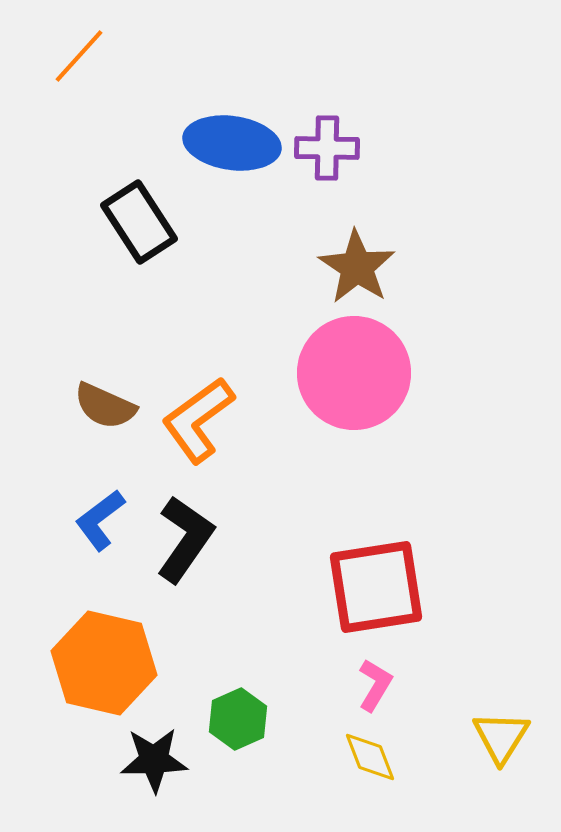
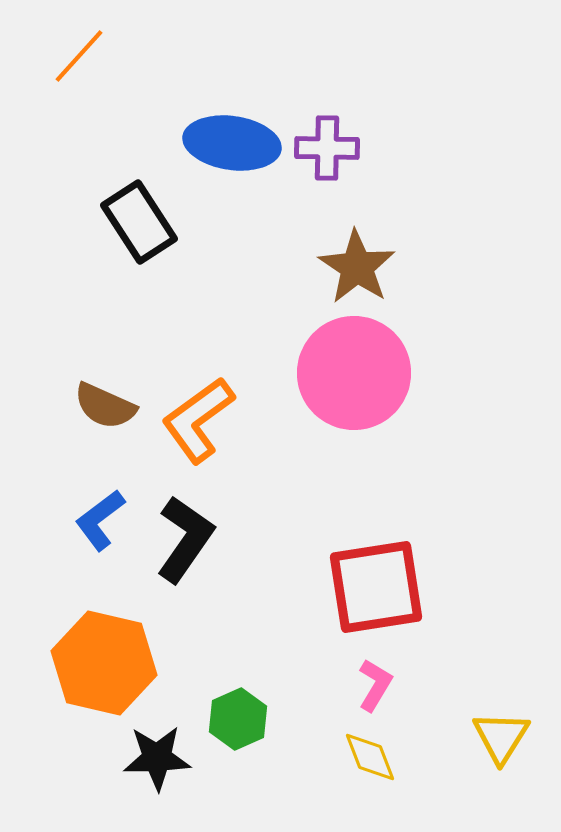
black star: moved 3 px right, 2 px up
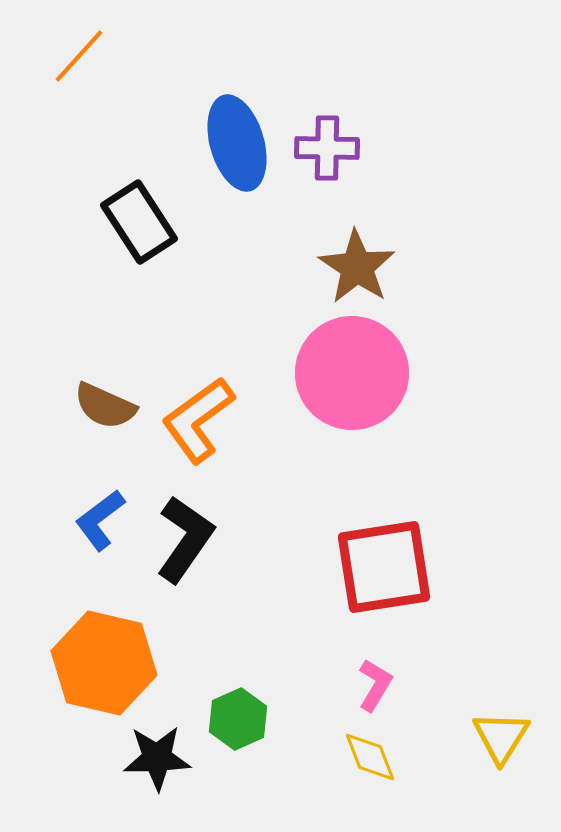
blue ellipse: moved 5 px right; rotated 66 degrees clockwise
pink circle: moved 2 px left
red square: moved 8 px right, 20 px up
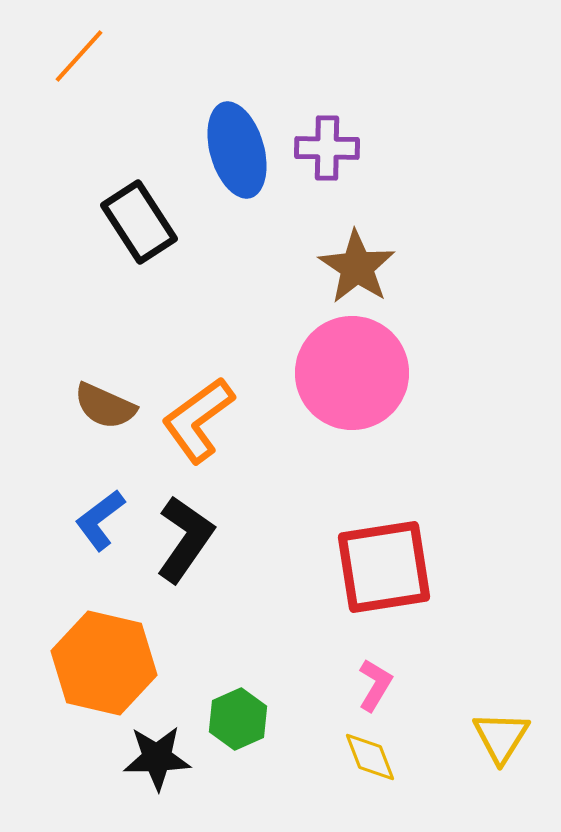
blue ellipse: moved 7 px down
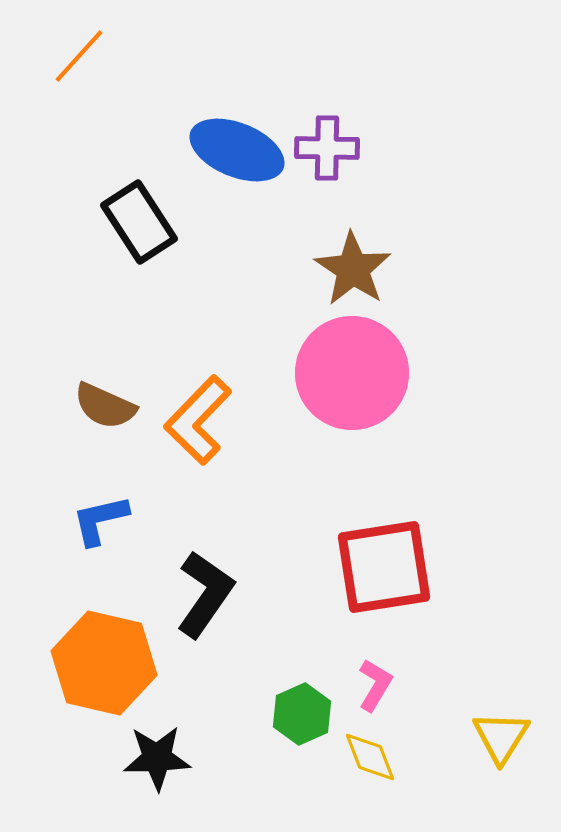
blue ellipse: rotated 52 degrees counterclockwise
brown star: moved 4 px left, 2 px down
orange L-shape: rotated 10 degrees counterclockwise
blue L-shape: rotated 24 degrees clockwise
black L-shape: moved 20 px right, 55 px down
green hexagon: moved 64 px right, 5 px up
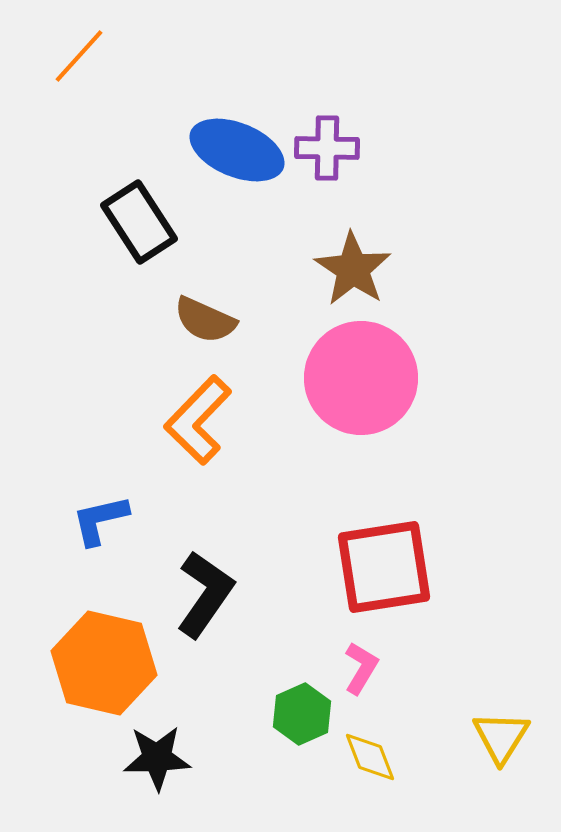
pink circle: moved 9 px right, 5 px down
brown semicircle: moved 100 px right, 86 px up
pink L-shape: moved 14 px left, 17 px up
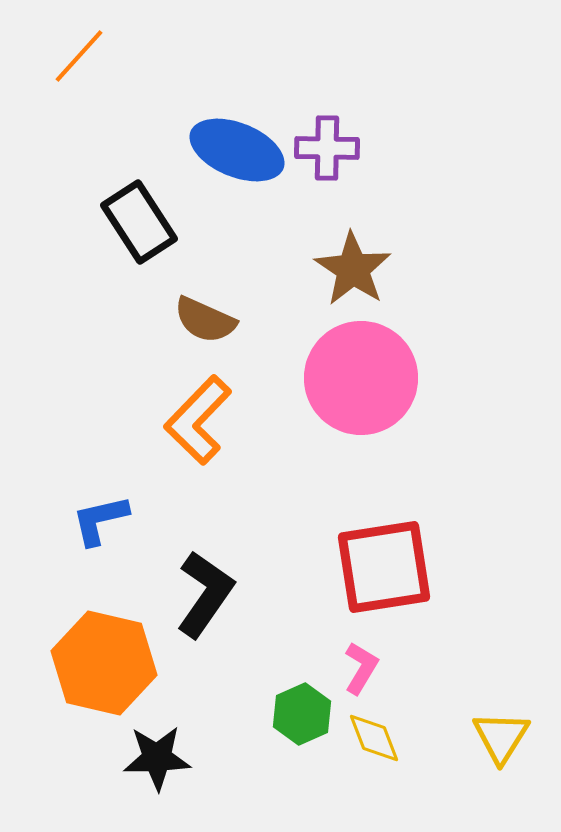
yellow diamond: moved 4 px right, 19 px up
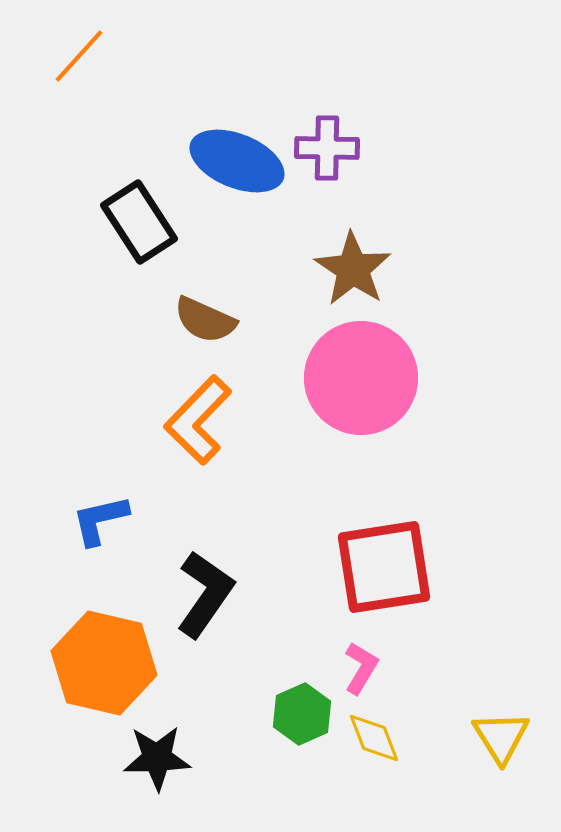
blue ellipse: moved 11 px down
yellow triangle: rotated 4 degrees counterclockwise
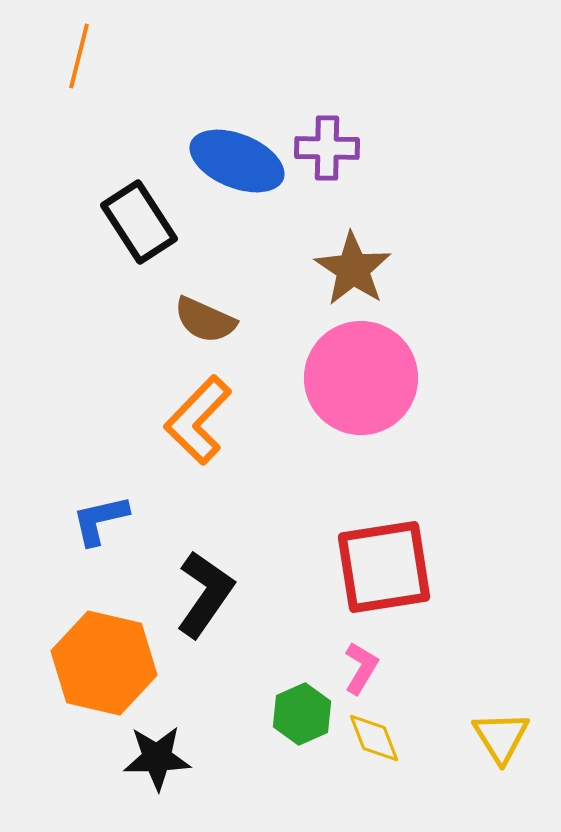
orange line: rotated 28 degrees counterclockwise
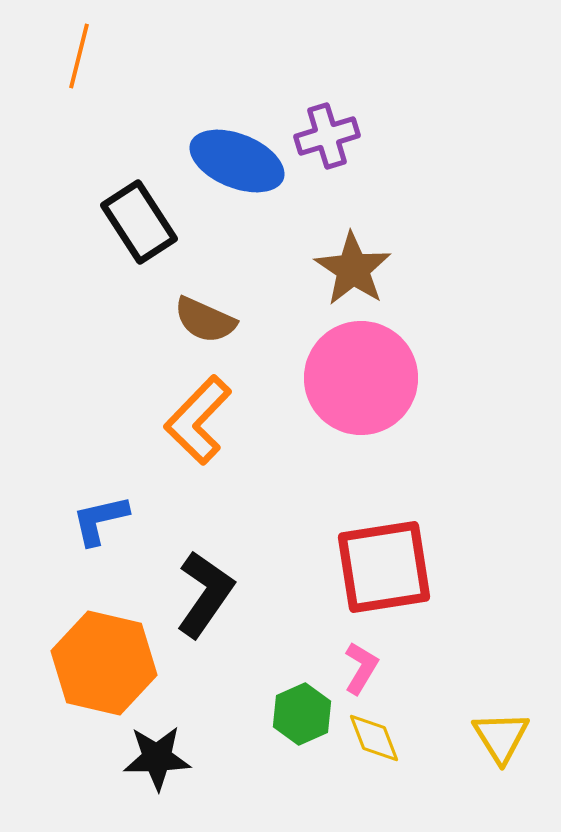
purple cross: moved 12 px up; rotated 18 degrees counterclockwise
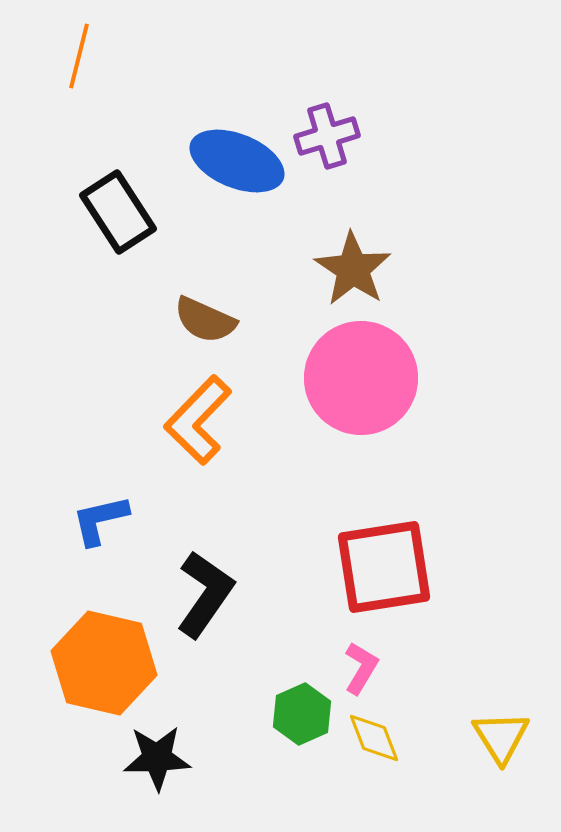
black rectangle: moved 21 px left, 10 px up
